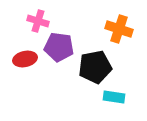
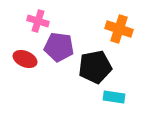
red ellipse: rotated 35 degrees clockwise
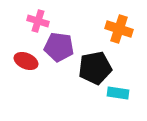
red ellipse: moved 1 px right, 2 px down
black pentagon: moved 1 px down
cyan rectangle: moved 4 px right, 4 px up
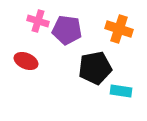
purple pentagon: moved 8 px right, 17 px up
cyan rectangle: moved 3 px right, 2 px up
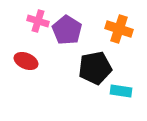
purple pentagon: rotated 24 degrees clockwise
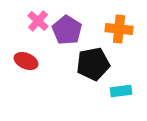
pink cross: rotated 25 degrees clockwise
orange cross: rotated 12 degrees counterclockwise
black pentagon: moved 2 px left, 4 px up
cyan rectangle: rotated 15 degrees counterclockwise
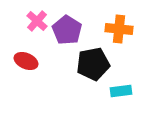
pink cross: moved 1 px left
